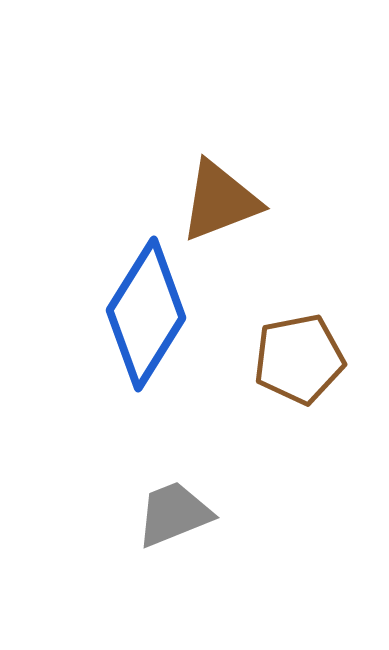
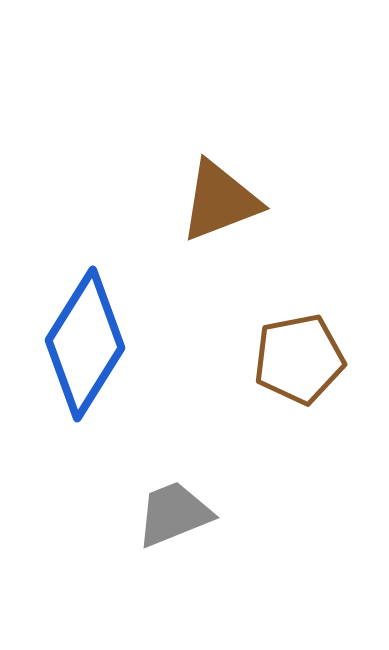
blue diamond: moved 61 px left, 30 px down
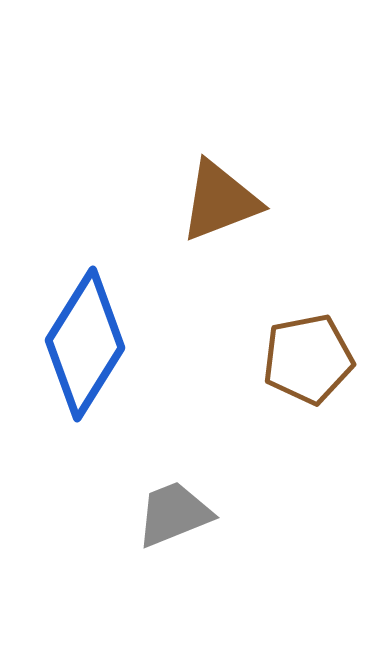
brown pentagon: moved 9 px right
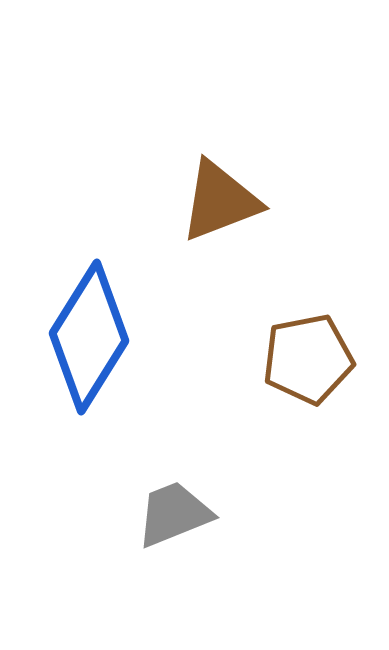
blue diamond: moved 4 px right, 7 px up
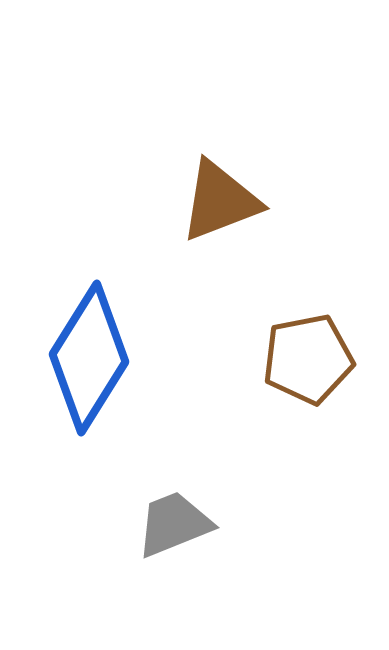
blue diamond: moved 21 px down
gray trapezoid: moved 10 px down
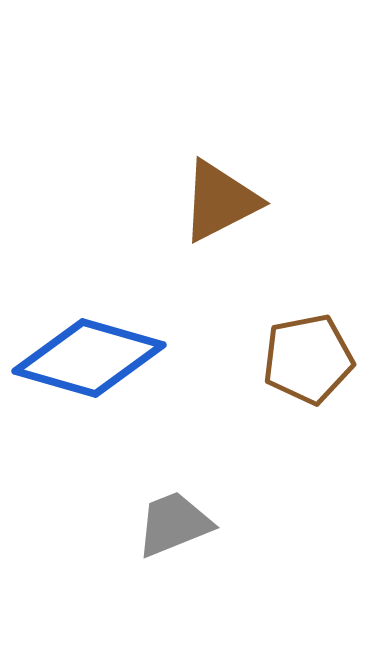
brown triangle: rotated 6 degrees counterclockwise
blue diamond: rotated 74 degrees clockwise
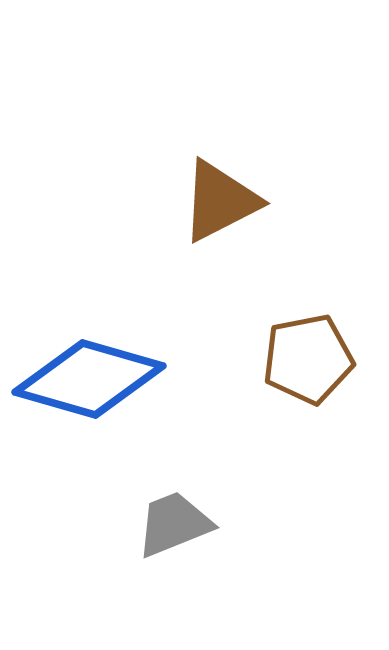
blue diamond: moved 21 px down
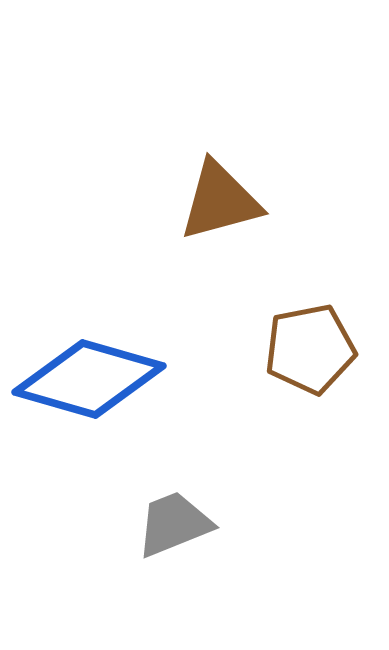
brown triangle: rotated 12 degrees clockwise
brown pentagon: moved 2 px right, 10 px up
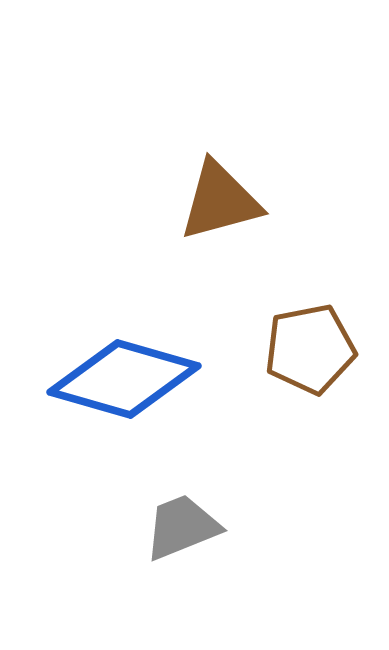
blue diamond: moved 35 px right
gray trapezoid: moved 8 px right, 3 px down
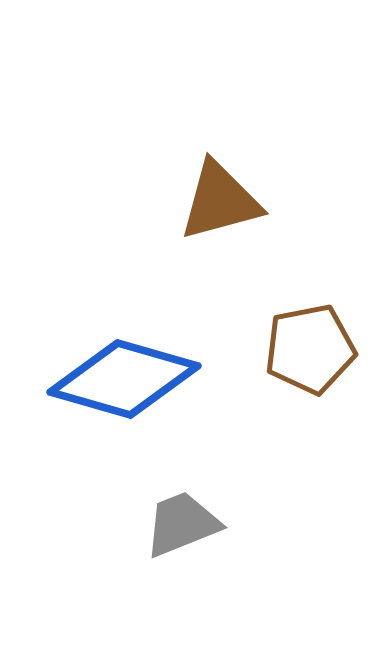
gray trapezoid: moved 3 px up
